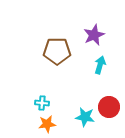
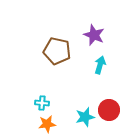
purple star: rotated 25 degrees counterclockwise
brown pentagon: rotated 12 degrees clockwise
red circle: moved 3 px down
cyan star: rotated 24 degrees counterclockwise
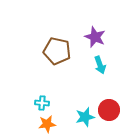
purple star: moved 1 px right, 2 px down
cyan arrow: rotated 144 degrees clockwise
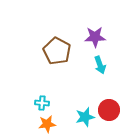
purple star: rotated 25 degrees counterclockwise
brown pentagon: rotated 16 degrees clockwise
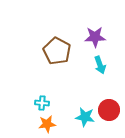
cyan star: rotated 24 degrees clockwise
